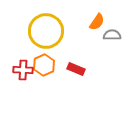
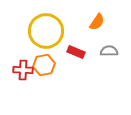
gray semicircle: moved 3 px left, 16 px down
orange hexagon: rotated 15 degrees clockwise
red rectangle: moved 17 px up
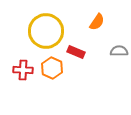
gray semicircle: moved 10 px right
orange hexagon: moved 8 px right, 3 px down; rotated 25 degrees counterclockwise
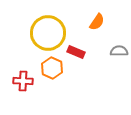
yellow circle: moved 2 px right, 2 px down
red cross: moved 11 px down
